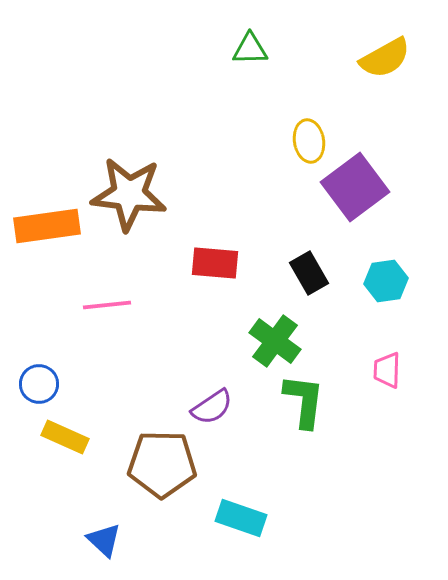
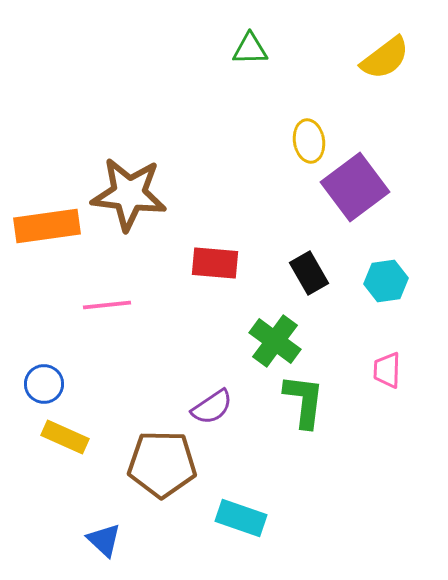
yellow semicircle: rotated 8 degrees counterclockwise
blue circle: moved 5 px right
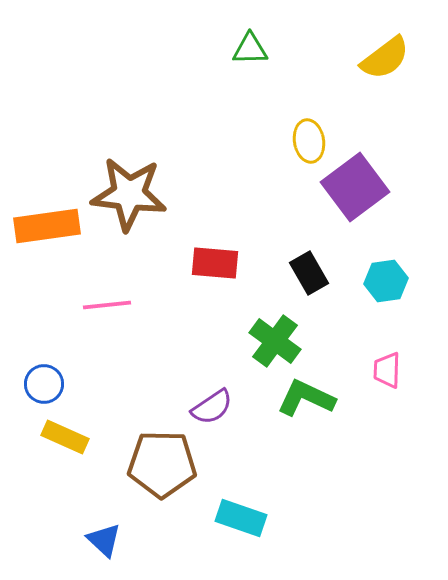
green L-shape: moved 2 px right, 3 px up; rotated 72 degrees counterclockwise
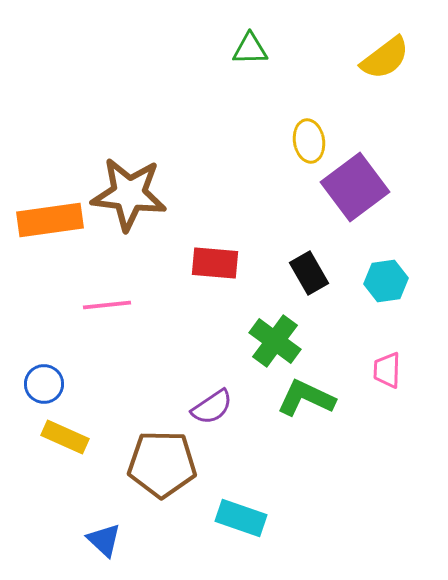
orange rectangle: moved 3 px right, 6 px up
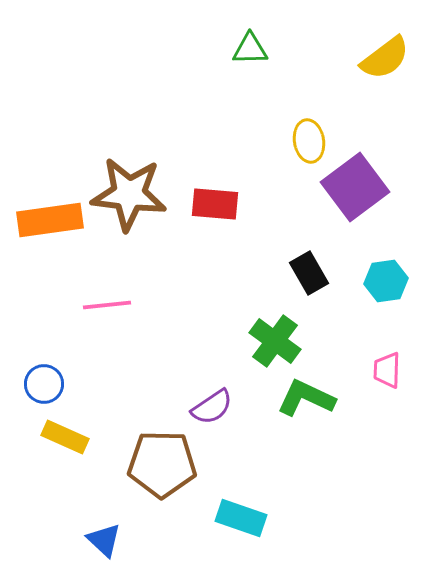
red rectangle: moved 59 px up
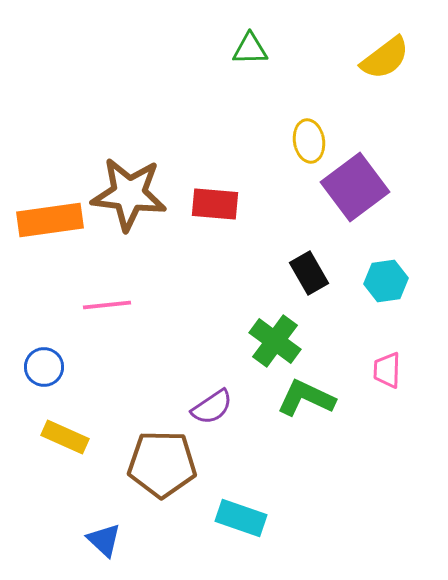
blue circle: moved 17 px up
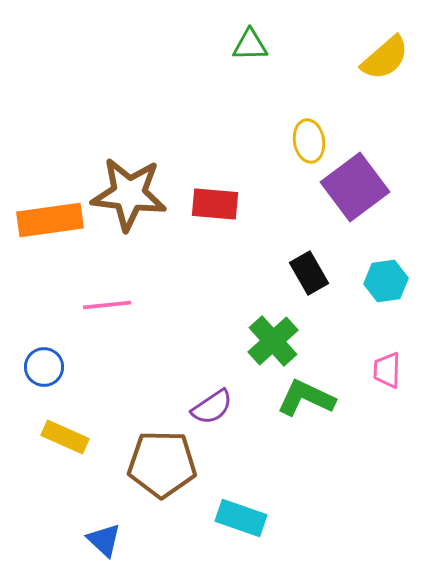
green triangle: moved 4 px up
yellow semicircle: rotated 4 degrees counterclockwise
green cross: moved 2 px left; rotated 12 degrees clockwise
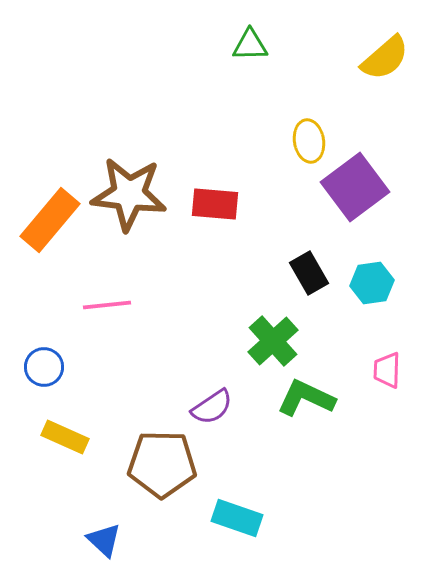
orange rectangle: rotated 42 degrees counterclockwise
cyan hexagon: moved 14 px left, 2 px down
cyan rectangle: moved 4 px left
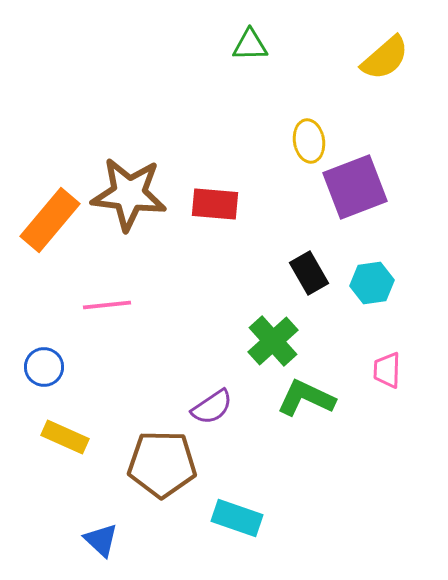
purple square: rotated 16 degrees clockwise
blue triangle: moved 3 px left
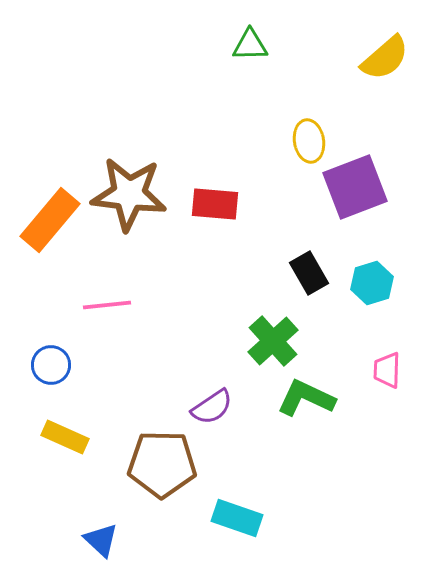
cyan hexagon: rotated 9 degrees counterclockwise
blue circle: moved 7 px right, 2 px up
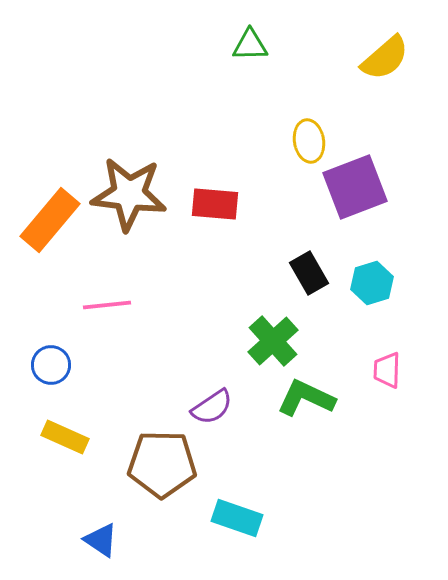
blue triangle: rotated 9 degrees counterclockwise
